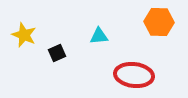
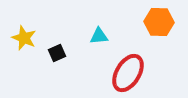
yellow star: moved 3 px down
red ellipse: moved 6 px left, 2 px up; rotated 66 degrees counterclockwise
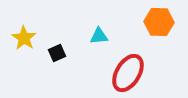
yellow star: rotated 10 degrees clockwise
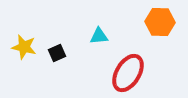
orange hexagon: moved 1 px right
yellow star: moved 9 px down; rotated 20 degrees counterclockwise
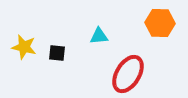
orange hexagon: moved 1 px down
black square: rotated 30 degrees clockwise
red ellipse: moved 1 px down
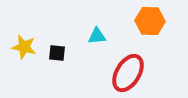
orange hexagon: moved 10 px left, 2 px up
cyan triangle: moved 2 px left
red ellipse: moved 1 px up
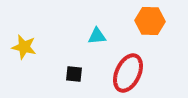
black square: moved 17 px right, 21 px down
red ellipse: rotated 6 degrees counterclockwise
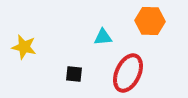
cyan triangle: moved 6 px right, 1 px down
